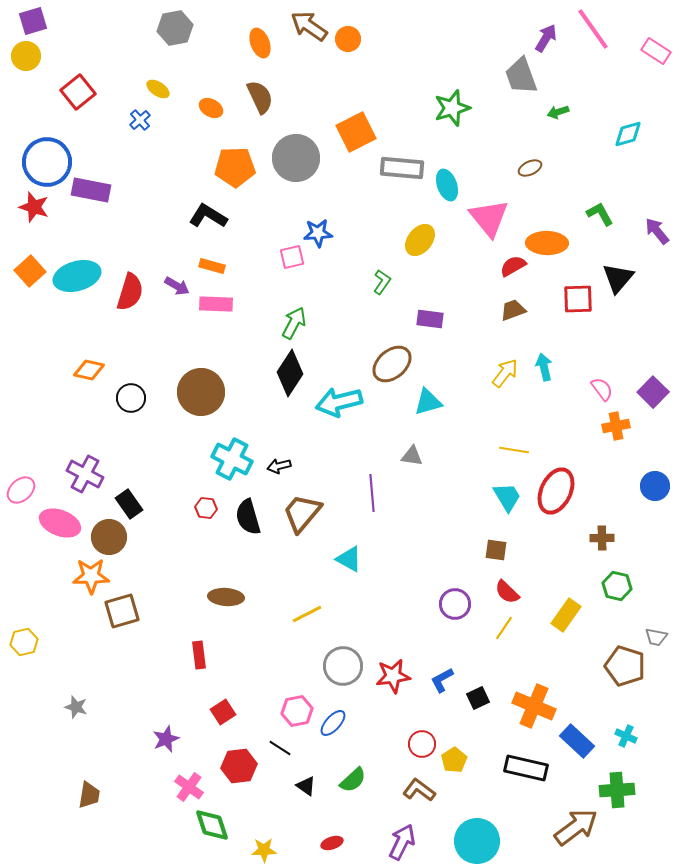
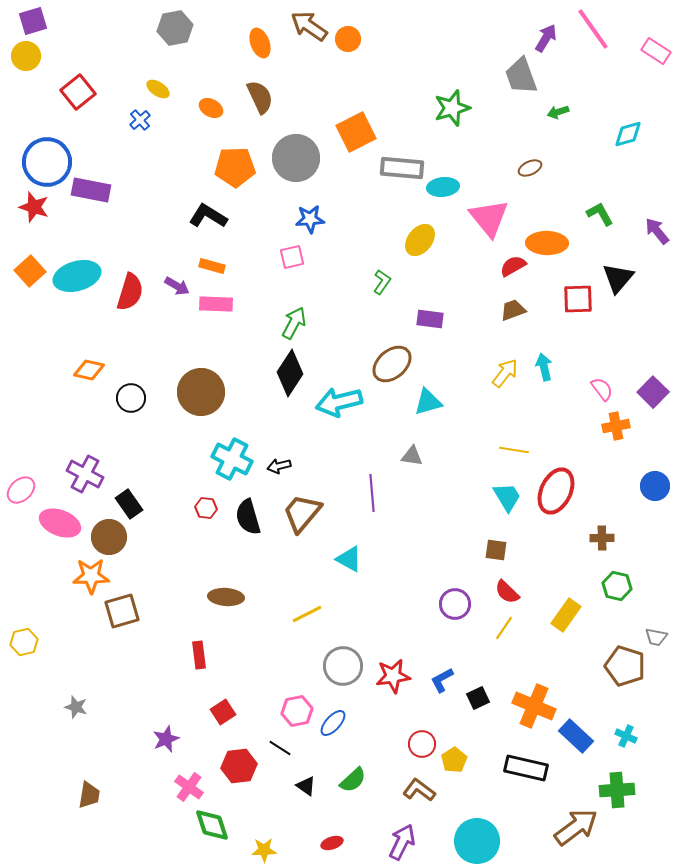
cyan ellipse at (447, 185): moved 4 px left, 2 px down; rotated 76 degrees counterclockwise
blue star at (318, 233): moved 8 px left, 14 px up
blue rectangle at (577, 741): moved 1 px left, 5 px up
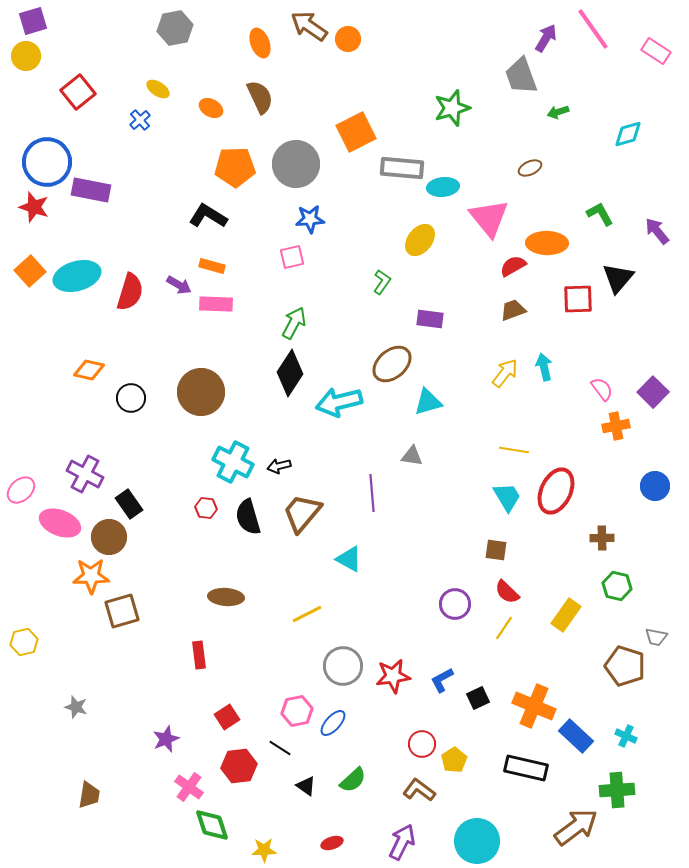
gray circle at (296, 158): moved 6 px down
purple arrow at (177, 286): moved 2 px right, 1 px up
cyan cross at (232, 459): moved 1 px right, 3 px down
red square at (223, 712): moved 4 px right, 5 px down
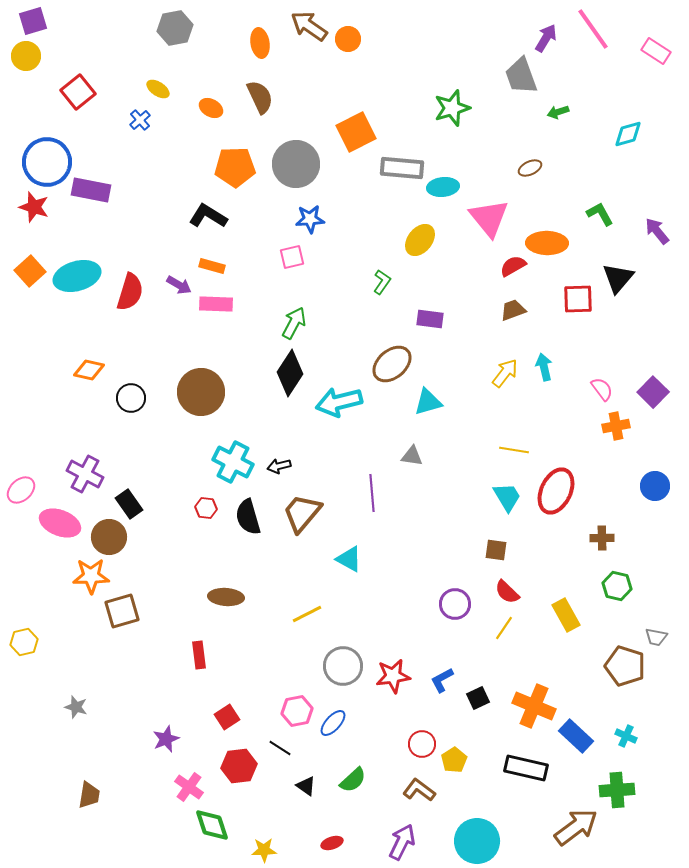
orange ellipse at (260, 43): rotated 12 degrees clockwise
yellow rectangle at (566, 615): rotated 64 degrees counterclockwise
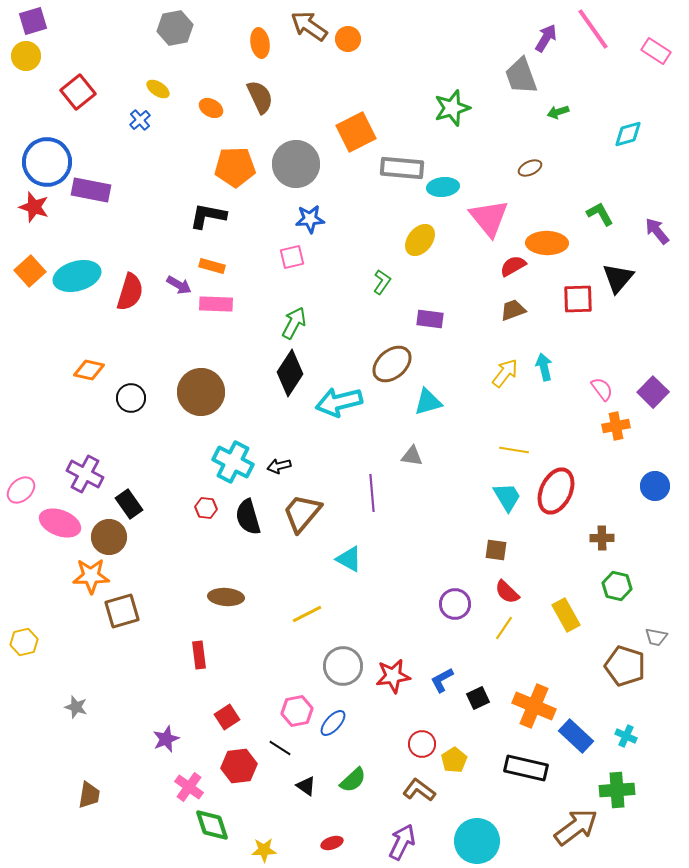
black L-shape at (208, 216): rotated 21 degrees counterclockwise
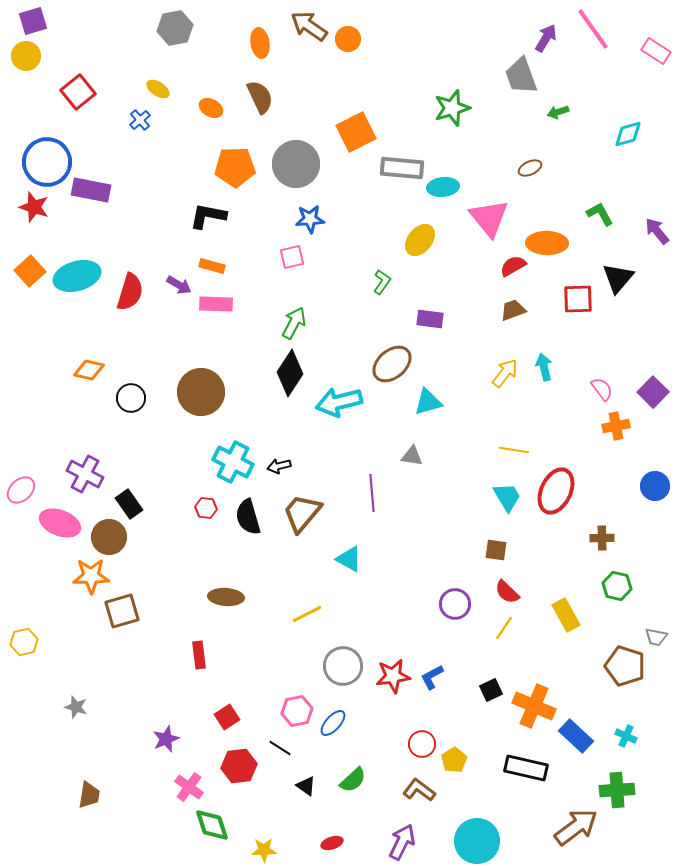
blue L-shape at (442, 680): moved 10 px left, 3 px up
black square at (478, 698): moved 13 px right, 8 px up
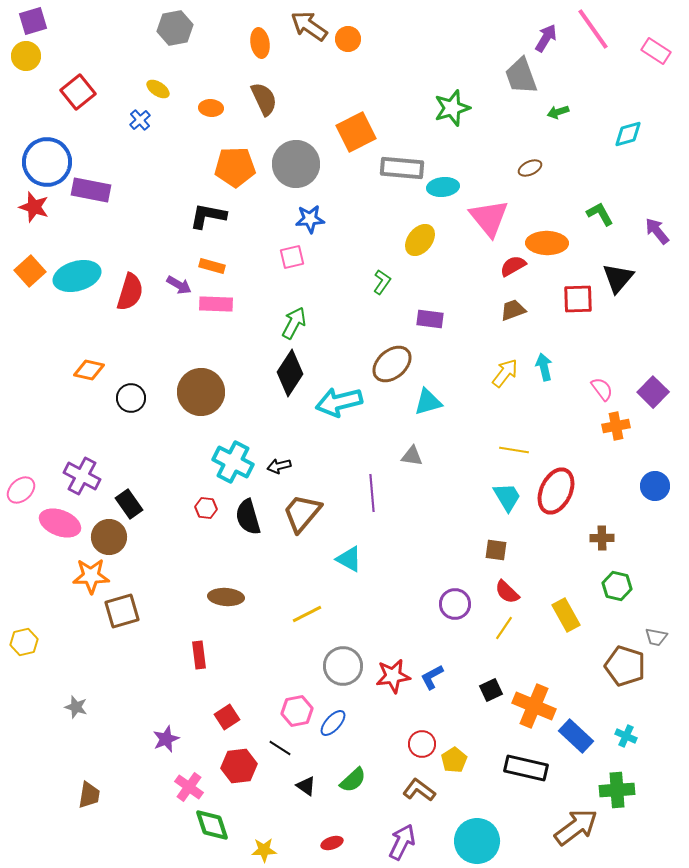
brown semicircle at (260, 97): moved 4 px right, 2 px down
orange ellipse at (211, 108): rotated 25 degrees counterclockwise
purple cross at (85, 474): moved 3 px left, 2 px down
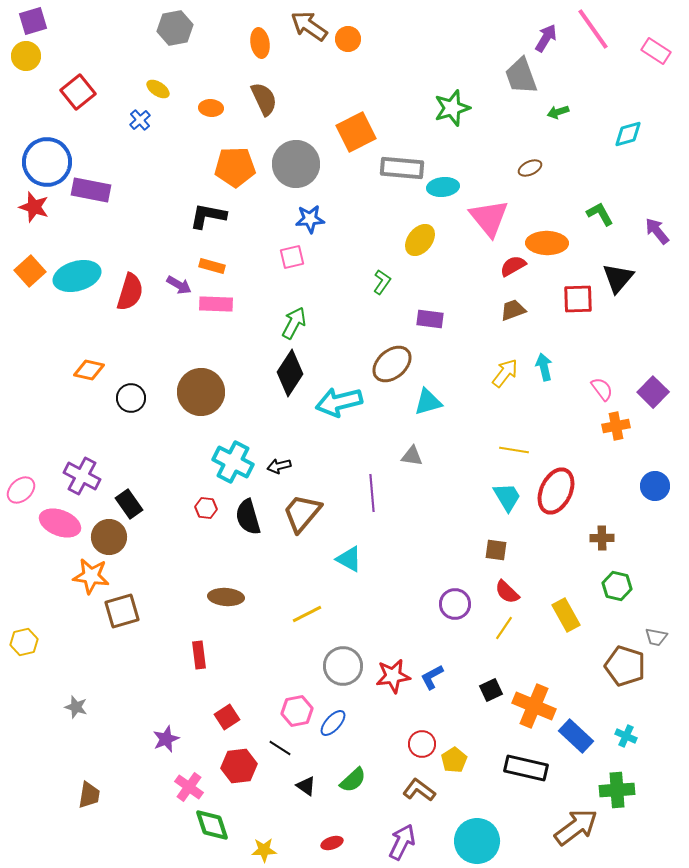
orange star at (91, 576): rotated 9 degrees clockwise
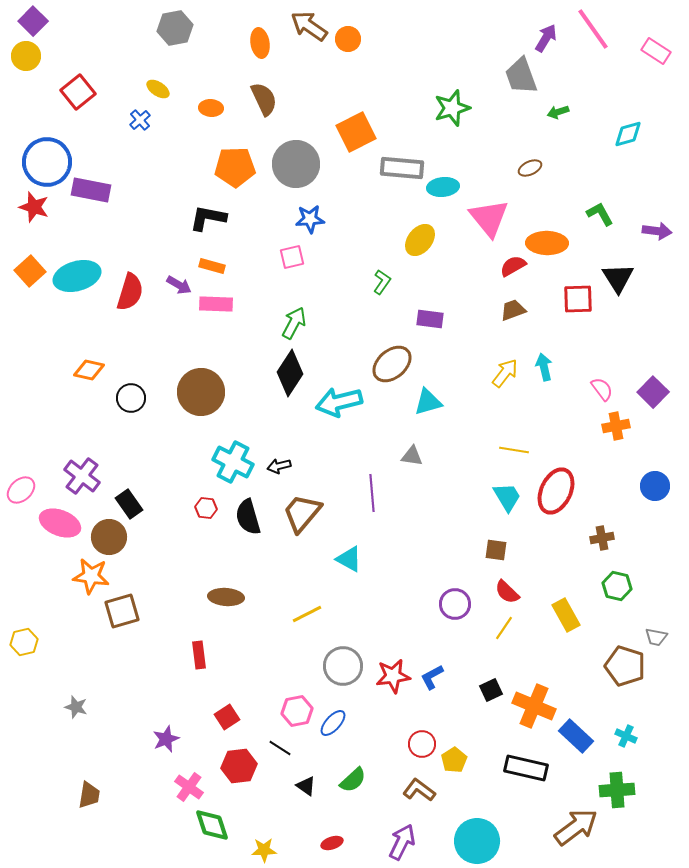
purple square at (33, 21): rotated 28 degrees counterclockwise
black L-shape at (208, 216): moved 2 px down
purple arrow at (657, 231): rotated 136 degrees clockwise
black triangle at (618, 278): rotated 12 degrees counterclockwise
purple cross at (82, 476): rotated 9 degrees clockwise
brown cross at (602, 538): rotated 10 degrees counterclockwise
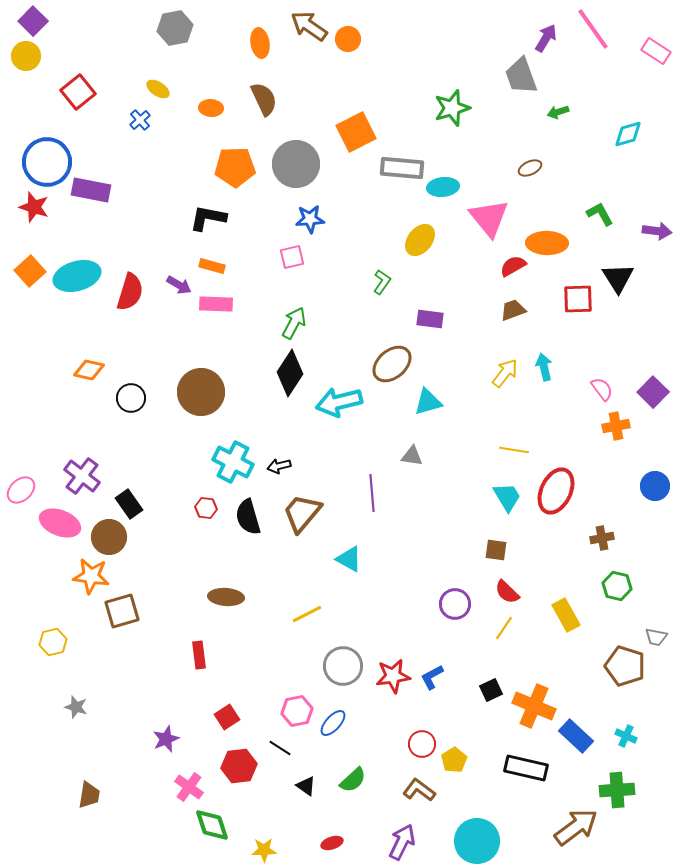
yellow hexagon at (24, 642): moved 29 px right
